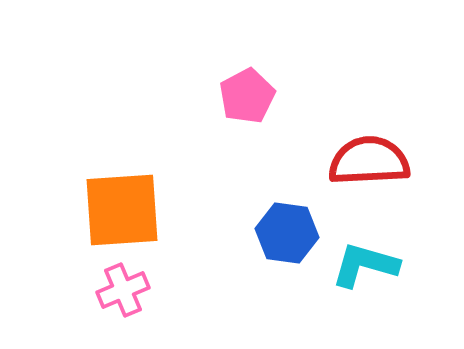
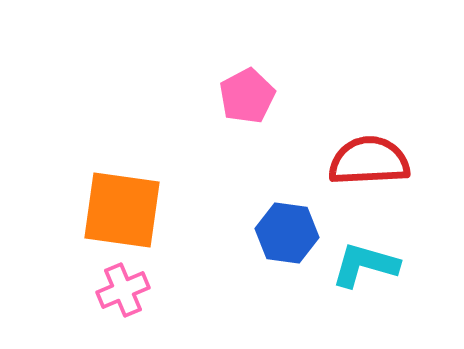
orange square: rotated 12 degrees clockwise
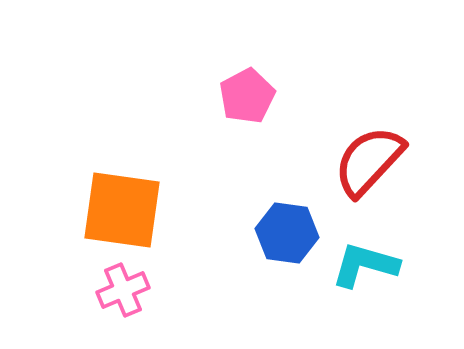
red semicircle: rotated 44 degrees counterclockwise
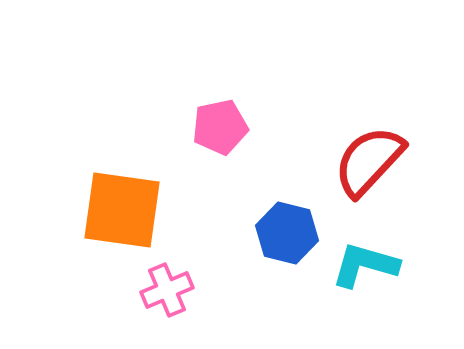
pink pentagon: moved 27 px left, 31 px down; rotated 16 degrees clockwise
blue hexagon: rotated 6 degrees clockwise
pink cross: moved 44 px right
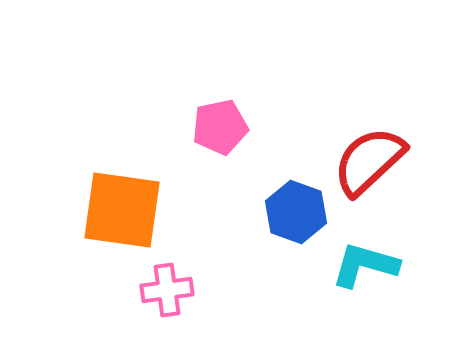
red semicircle: rotated 4 degrees clockwise
blue hexagon: moved 9 px right, 21 px up; rotated 6 degrees clockwise
pink cross: rotated 15 degrees clockwise
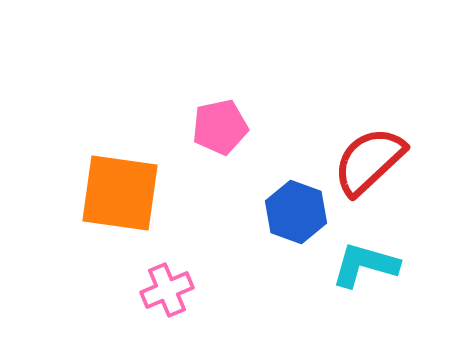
orange square: moved 2 px left, 17 px up
pink cross: rotated 15 degrees counterclockwise
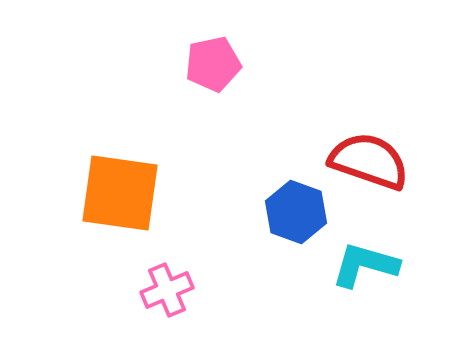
pink pentagon: moved 7 px left, 63 px up
red semicircle: rotated 62 degrees clockwise
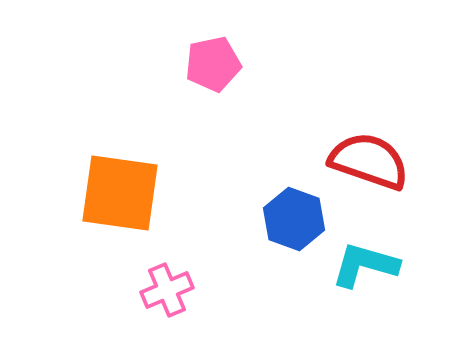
blue hexagon: moved 2 px left, 7 px down
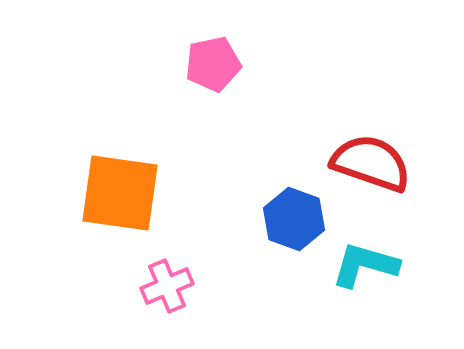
red semicircle: moved 2 px right, 2 px down
pink cross: moved 4 px up
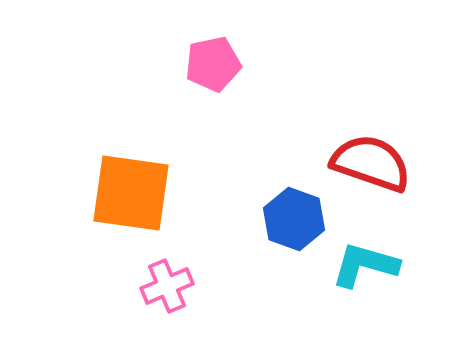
orange square: moved 11 px right
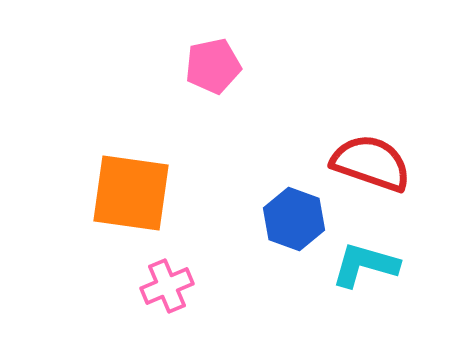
pink pentagon: moved 2 px down
